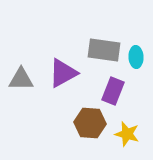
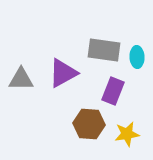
cyan ellipse: moved 1 px right
brown hexagon: moved 1 px left, 1 px down
yellow star: rotated 25 degrees counterclockwise
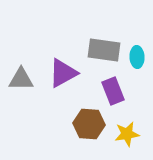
purple rectangle: rotated 44 degrees counterclockwise
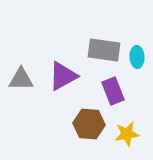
purple triangle: moved 3 px down
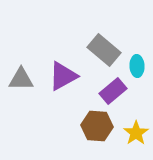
gray rectangle: rotated 32 degrees clockwise
cyan ellipse: moved 9 px down
purple rectangle: rotated 72 degrees clockwise
brown hexagon: moved 8 px right, 2 px down
yellow star: moved 9 px right, 1 px up; rotated 25 degrees counterclockwise
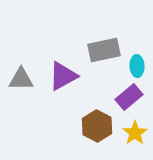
gray rectangle: rotated 52 degrees counterclockwise
purple rectangle: moved 16 px right, 6 px down
brown hexagon: rotated 24 degrees clockwise
yellow star: moved 1 px left
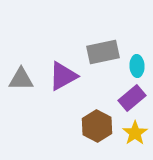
gray rectangle: moved 1 px left, 2 px down
purple rectangle: moved 3 px right, 1 px down
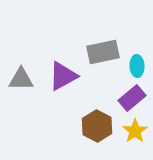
yellow star: moved 2 px up
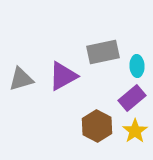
gray triangle: rotated 16 degrees counterclockwise
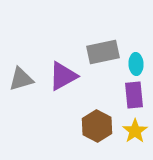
cyan ellipse: moved 1 px left, 2 px up
purple rectangle: moved 2 px right, 3 px up; rotated 56 degrees counterclockwise
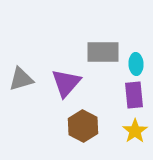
gray rectangle: rotated 12 degrees clockwise
purple triangle: moved 3 px right, 7 px down; rotated 20 degrees counterclockwise
brown hexagon: moved 14 px left
